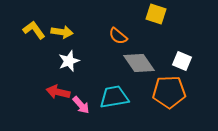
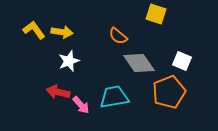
orange pentagon: rotated 20 degrees counterclockwise
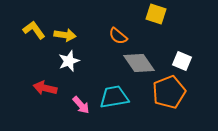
yellow arrow: moved 3 px right, 3 px down
red arrow: moved 13 px left, 4 px up
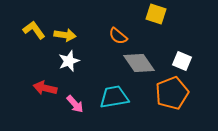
orange pentagon: moved 3 px right, 1 px down
pink arrow: moved 6 px left, 1 px up
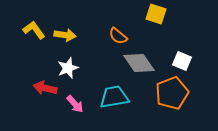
white star: moved 1 px left, 7 px down
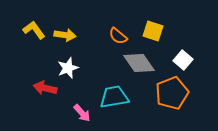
yellow square: moved 3 px left, 17 px down
white square: moved 1 px right, 1 px up; rotated 18 degrees clockwise
pink arrow: moved 7 px right, 9 px down
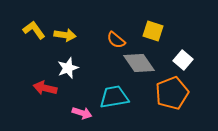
orange semicircle: moved 2 px left, 4 px down
pink arrow: rotated 30 degrees counterclockwise
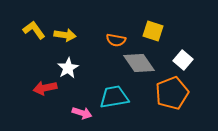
orange semicircle: rotated 30 degrees counterclockwise
white star: rotated 10 degrees counterclockwise
red arrow: rotated 25 degrees counterclockwise
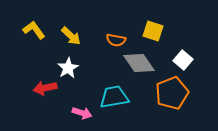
yellow arrow: moved 6 px right, 1 px down; rotated 35 degrees clockwise
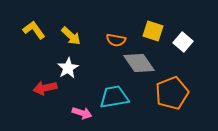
white square: moved 18 px up
